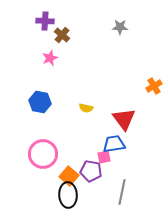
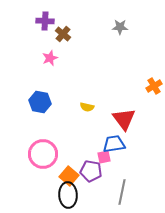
brown cross: moved 1 px right, 1 px up
yellow semicircle: moved 1 px right, 1 px up
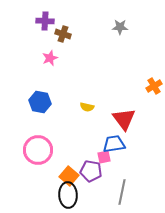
brown cross: rotated 21 degrees counterclockwise
pink circle: moved 5 px left, 4 px up
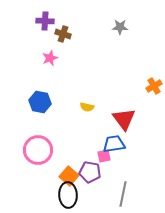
pink square: moved 1 px up
purple pentagon: moved 1 px left, 1 px down
gray line: moved 1 px right, 2 px down
